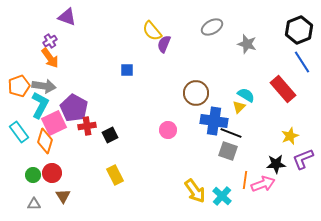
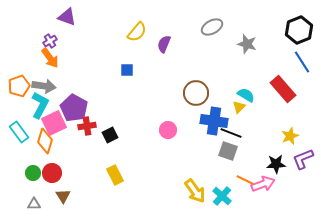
yellow semicircle: moved 15 px left, 1 px down; rotated 100 degrees counterclockwise
green circle: moved 2 px up
orange line: rotated 72 degrees counterclockwise
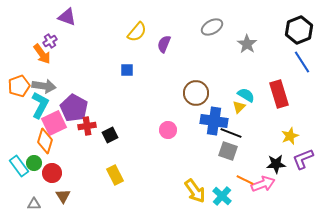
gray star: rotated 18 degrees clockwise
orange arrow: moved 8 px left, 4 px up
red rectangle: moved 4 px left, 5 px down; rotated 24 degrees clockwise
cyan rectangle: moved 34 px down
green circle: moved 1 px right, 10 px up
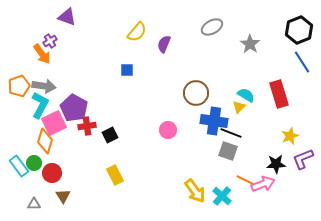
gray star: moved 3 px right
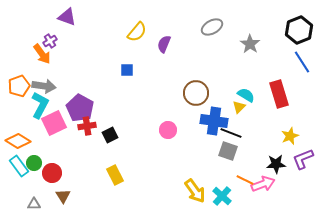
purple pentagon: moved 6 px right
orange diamond: moved 27 px left; rotated 75 degrees counterclockwise
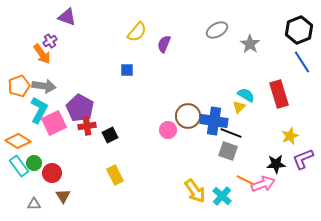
gray ellipse: moved 5 px right, 3 px down
brown circle: moved 8 px left, 23 px down
cyan L-shape: moved 1 px left, 5 px down
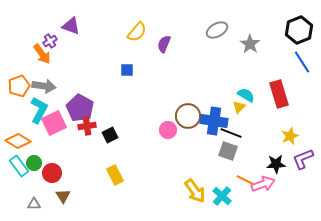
purple triangle: moved 4 px right, 9 px down
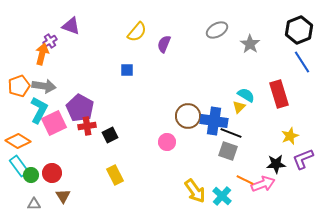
orange arrow: rotated 130 degrees counterclockwise
pink circle: moved 1 px left, 12 px down
green circle: moved 3 px left, 12 px down
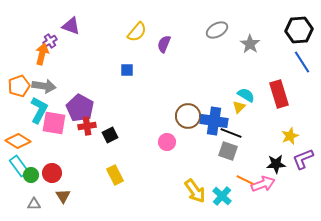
black hexagon: rotated 16 degrees clockwise
pink square: rotated 35 degrees clockwise
